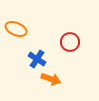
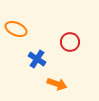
orange arrow: moved 6 px right, 5 px down
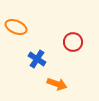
orange ellipse: moved 2 px up
red circle: moved 3 px right
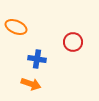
blue cross: rotated 24 degrees counterclockwise
orange arrow: moved 26 px left
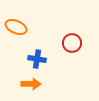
red circle: moved 1 px left, 1 px down
orange arrow: rotated 18 degrees counterclockwise
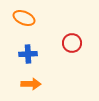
orange ellipse: moved 8 px right, 9 px up
blue cross: moved 9 px left, 5 px up; rotated 12 degrees counterclockwise
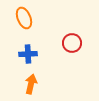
orange ellipse: rotated 45 degrees clockwise
orange arrow: rotated 78 degrees counterclockwise
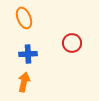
orange arrow: moved 7 px left, 2 px up
